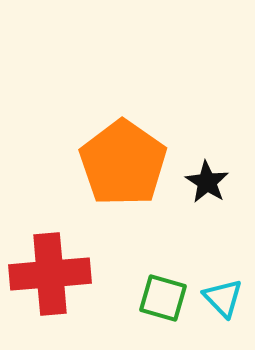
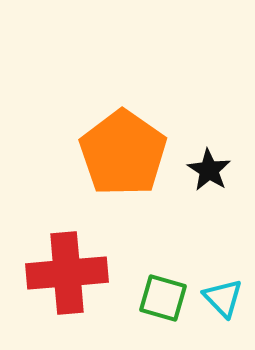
orange pentagon: moved 10 px up
black star: moved 2 px right, 12 px up
red cross: moved 17 px right, 1 px up
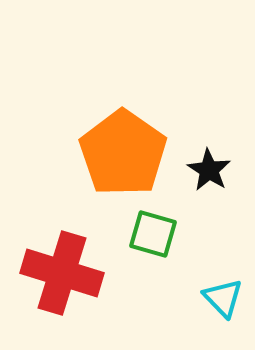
red cross: moved 5 px left; rotated 22 degrees clockwise
green square: moved 10 px left, 64 px up
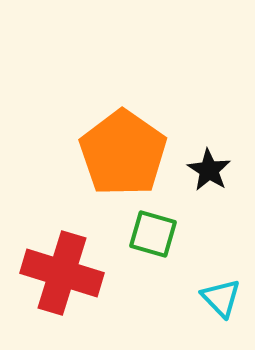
cyan triangle: moved 2 px left
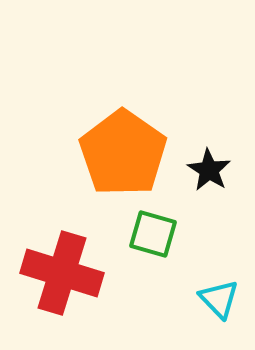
cyan triangle: moved 2 px left, 1 px down
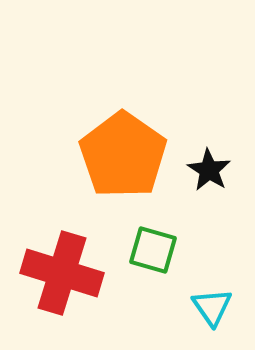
orange pentagon: moved 2 px down
green square: moved 16 px down
cyan triangle: moved 7 px left, 8 px down; rotated 9 degrees clockwise
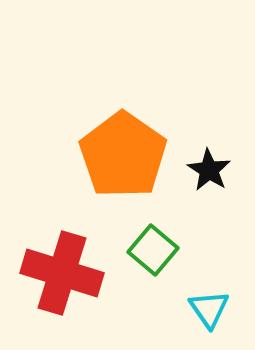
green square: rotated 24 degrees clockwise
cyan triangle: moved 3 px left, 2 px down
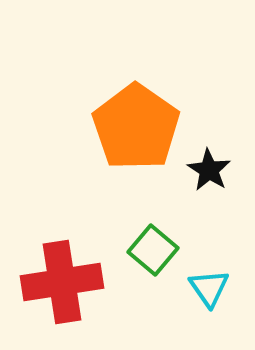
orange pentagon: moved 13 px right, 28 px up
red cross: moved 9 px down; rotated 26 degrees counterclockwise
cyan triangle: moved 21 px up
